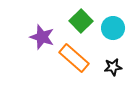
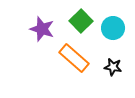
purple star: moved 8 px up
black star: rotated 18 degrees clockwise
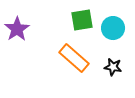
green square: moved 1 px right, 1 px up; rotated 35 degrees clockwise
purple star: moved 25 px left; rotated 20 degrees clockwise
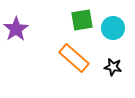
purple star: moved 1 px left
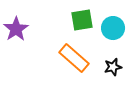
black star: rotated 24 degrees counterclockwise
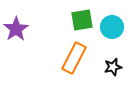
cyan circle: moved 1 px left, 1 px up
orange rectangle: rotated 76 degrees clockwise
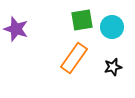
purple star: rotated 20 degrees counterclockwise
orange rectangle: rotated 8 degrees clockwise
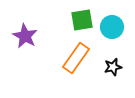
purple star: moved 9 px right, 7 px down; rotated 10 degrees clockwise
orange rectangle: moved 2 px right
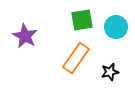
cyan circle: moved 4 px right
black star: moved 3 px left, 5 px down
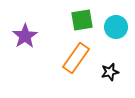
purple star: rotated 10 degrees clockwise
